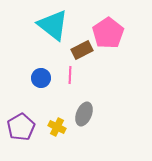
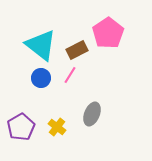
cyan triangle: moved 12 px left, 20 px down
brown rectangle: moved 5 px left
pink line: rotated 30 degrees clockwise
gray ellipse: moved 8 px right
yellow cross: rotated 12 degrees clockwise
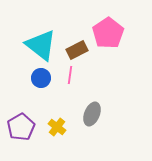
pink line: rotated 24 degrees counterclockwise
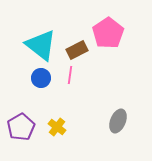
gray ellipse: moved 26 px right, 7 px down
